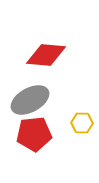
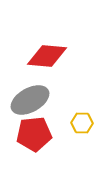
red diamond: moved 1 px right, 1 px down
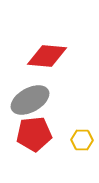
yellow hexagon: moved 17 px down
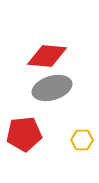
gray ellipse: moved 22 px right, 12 px up; rotated 12 degrees clockwise
red pentagon: moved 10 px left
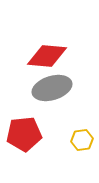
yellow hexagon: rotated 10 degrees counterclockwise
